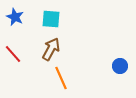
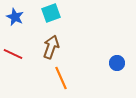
cyan square: moved 6 px up; rotated 24 degrees counterclockwise
brown arrow: moved 2 px up; rotated 10 degrees counterclockwise
red line: rotated 24 degrees counterclockwise
blue circle: moved 3 px left, 3 px up
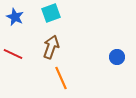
blue circle: moved 6 px up
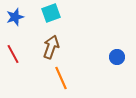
blue star: rotated 30 degrees clockwise
red line: rotated 36 degrees clockwise
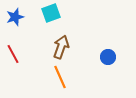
brown arrow: moved 10 px right
blue circle: moved 9 px left
orange line: moved 1 px left, 1 px up
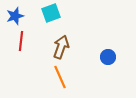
blue star: moved 1 px up
red line: moved 8 px right, 13 px up; rotated 36 degrees clockwise
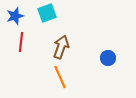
cyan square: moved 4 px left
red line: moved 1 px down
blue circle: moved 1 px down
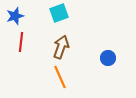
cyan square: moved 12 px right
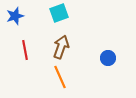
red line: moved 4 px right, 8 px down; rotated 18 degrees counterclockwise
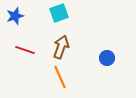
red line: rotated 60 degrees counterclockwise
blue circle: moved 1 px left
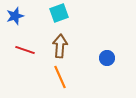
brown arrow: moved 1 px left, 1 px up; rotated 15 degrees counterclockwise
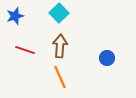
cyan square: rotated 24 degrees counterclockwise
